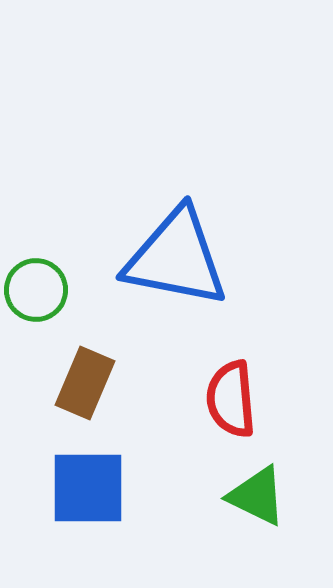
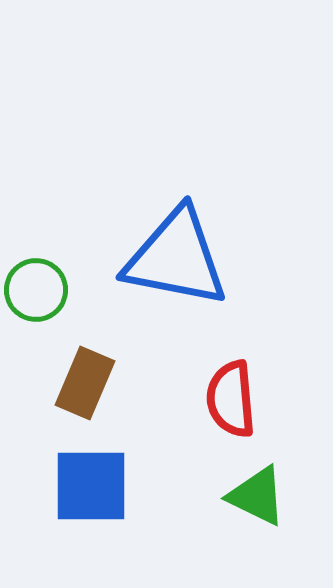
blue square: moved 3 px right, 2 px up
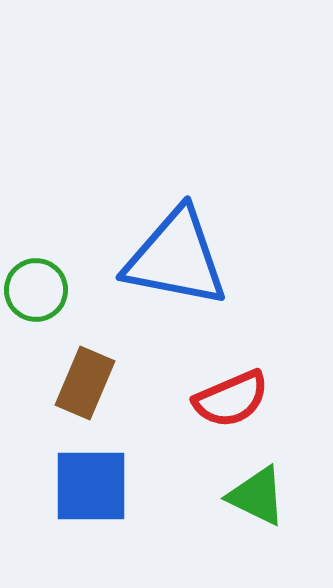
red semicircle: rotated 108 degrees counterclockwise
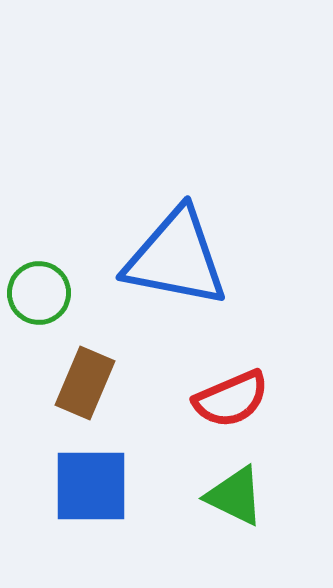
green circle: moved 3 px right, 3 px down
green triangle: moved 22 px left
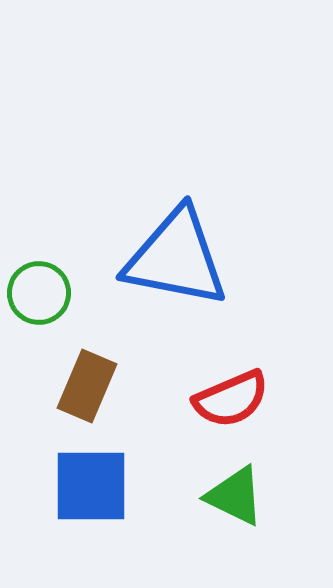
brown rectangle: moved 2 px right, 3 px down
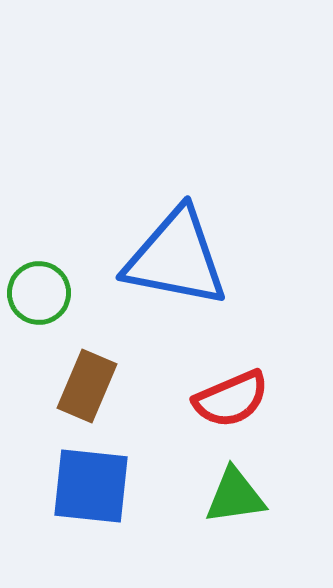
blue square: rotated 6 degrees clockwise
green triangle: rotated 34 degrees counterclockwise
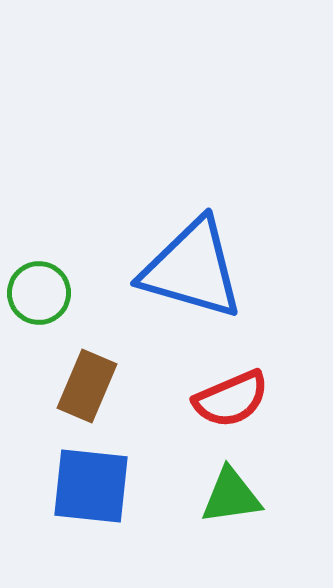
blue triangle: moved 16 px right, 11 px down; rotated 5 degrees clockwise
green triangle: moved 4 px left
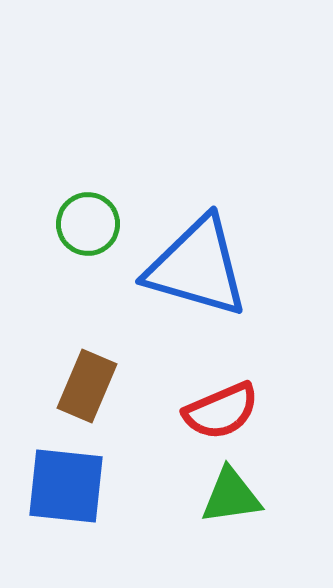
blue triangle: moved 5 px right, 2 px up
green circle: moved 49 px right, 69 px up
red semicircle: moved 10 px left, 12 px down
blue square: moved 25 px left
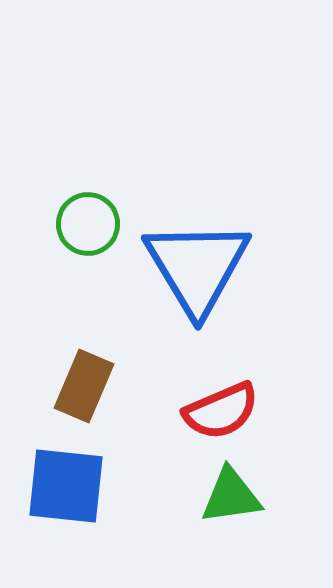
blue triangle: rotated 43 degrees clockwise
brown rectangle: moved 3 px left
